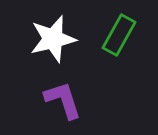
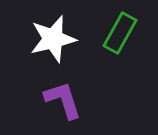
green rectangle: moved 1 px right, 2 px up
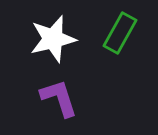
purple L-shape: moved 4 px left, 2 px up
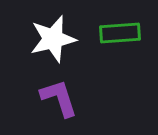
green rectangle: rotated 57 degrees clockwise
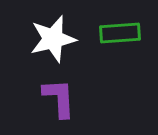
purple L-shape: rotated 15 degrees clockwise
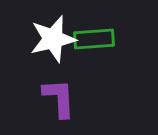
green rectangle: moved 26 px left, 6 px down
